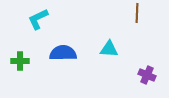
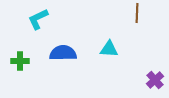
purple cross: moved 8 px right, 5 px down; rotated 24 degrees clockwise
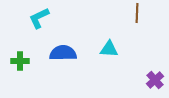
cyan L-shape: moved 1 px right, 1 px up
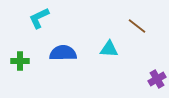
brown line: moved 13 px down; rotated 54 degrees counterclockwise
purple cross: moved 2 px right, 1 px up; rotated 12 degrees clockwise
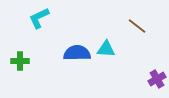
cyan triangle: moved 3 px left
blue semicircle: moved 14 px right
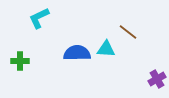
brown line: moved 9 px left, 6 px down
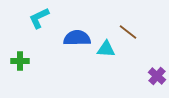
blue semicircle: moved 15 px up
purple cross: moved 3 px up; rotated 18 degrees counterclockwise
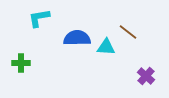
cyan L-shape: rotated 15 degrees clockwise
cyan triangle: moved 2 px up
green cross: moved 1 px right, 2 px down
purple cross: moved 11 px left
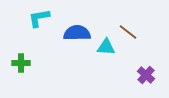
blue semicircle: moved 5 px up
purple cross: moved 1 px up
